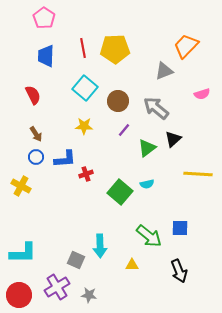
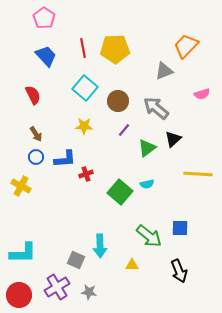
blue trapezoid: rotated 135 degrees clockwise
gray star: moved 3 px up
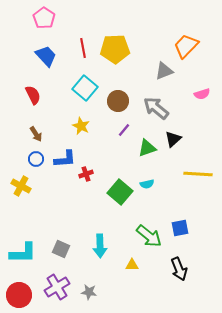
yellow star: moved 3 px left; rotated 24 degrees clockwise
green triangle: rotated 18 degrees clockwise
blue circle: moved 2 px down
blue square: rotated 12 degrees counterclockwise
gray square: moved 15 px left, 11 px up
black arrow: moved 2 px up
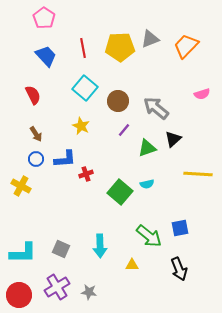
yellow pentagon: moved 5 px right, 2 px up
gray triangle: moved 14 px left, 32 px up
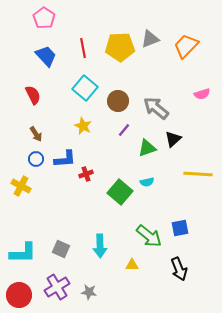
yellow star: moved 2 px right
cyan semicircle: moved 2 px up
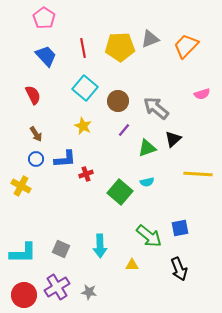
red circle: moved 5 px right
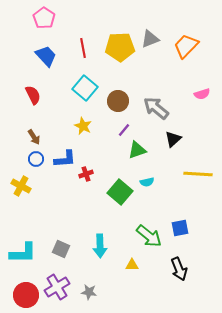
brown arrow: moved 2 px left, 3 px down
green triangle: moved 10 px left, 2 px down
red circle: moved 2 px right
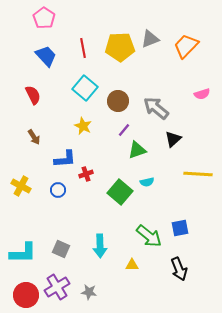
blue circle: moved 22 px right, 31 px down
